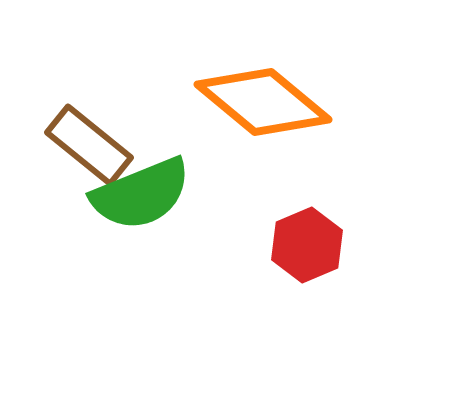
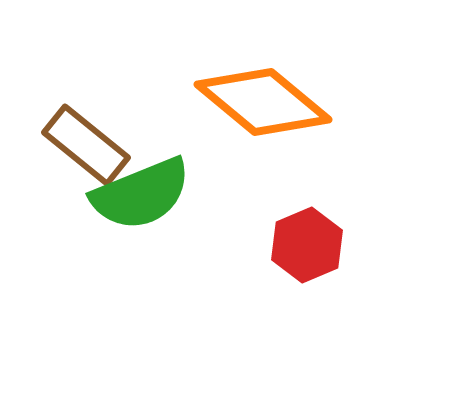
brown rectangle: moved 3 px left
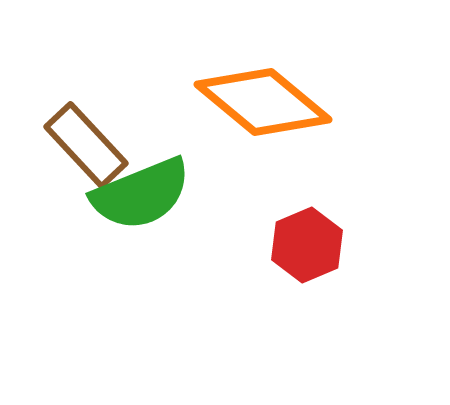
brown rectangle: rotated 8 degrees clockwise
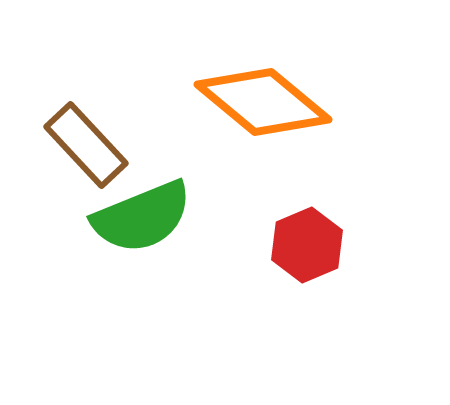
green semicircle: moved 1 px right, 23 px down
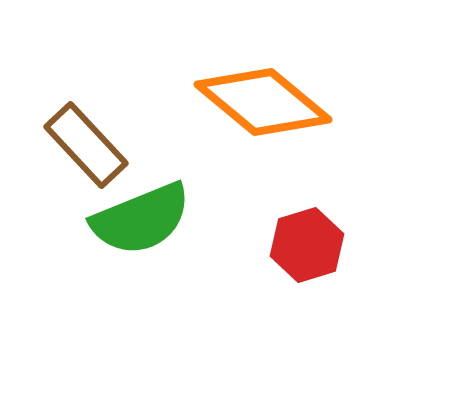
green semicircle: moved 1 px left, 2 px down
red hexagon: rotated 6 degrees clockwise
